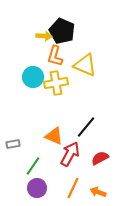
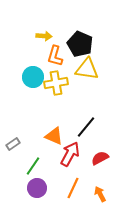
black pentagon: moved 18 px right, 13 px down
yellow triangle: moved 2 px right, 4 px down; rotated 15 degrees counterclockwise
gray rectangle: rotated 24 degrees counterclockwise
orange arrow: moved 2 px right, 2 px down; rotated 42 degrees clockwise
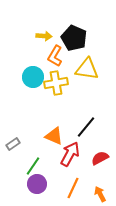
black pentagon: moved 6 px left, 6 px up
orange L-shape: rotated 15 degrees clockwise
purple circle: moved 4 px up
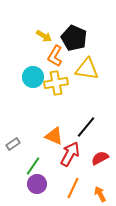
yellow arrow: rotated 28 degrees clockwise
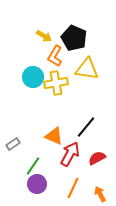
red semicircle: moved 3 px left
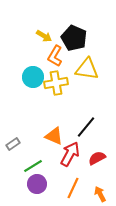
green line: rotated 24 degrees clockwise
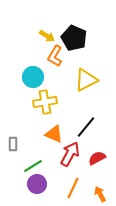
yellow arrow: moved 3 px right
yellow triangle: moved 1 px left, 11 px down; rotated 35 degrees counterclockwise
yellow cross: moved 11 px left, 19 px down
orange triangle: moved 2 px up
gray rectangle: rotated 56 degrees counterclockwise
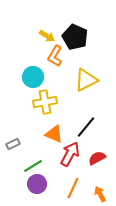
black pentagon: moved 1 px right, 1 px up
gray rectangle: rotated 64 degrees clockwise
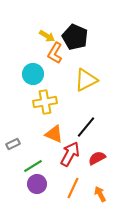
orange L-shape: moved 3 px up
cyan circle: moved 3 px up
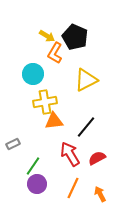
orange triangle: moved 13 px up; rotated 30 degrees counterclockwise
red arrow: rotated 60 degrees counterclockwise
green line: rotated 24 degrees counterclockwise
